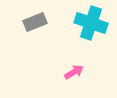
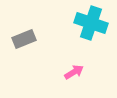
gray rectangle: moved 11 px left, 17 px down
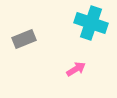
pink arrow: moved 2 px right, 3 px up
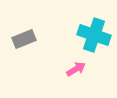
cyan cross: moved 3 px right, 12 px down
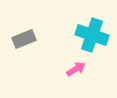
cyan cross: moved 2 px left
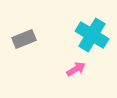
cyan cross: rotated 12 degrees clockwise
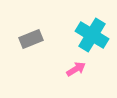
gray rectangle: moved 7 px right
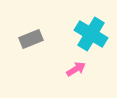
cyan cross: moved 1 px left, 1 px up
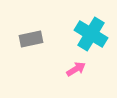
gray rectangle: rotated 10 degrees clockwise
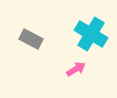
gray rectangle: rotated 40 degrees clockwise
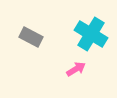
gray rectangle: moved 2 px up
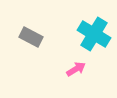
cyan cross: moved 3 px right
